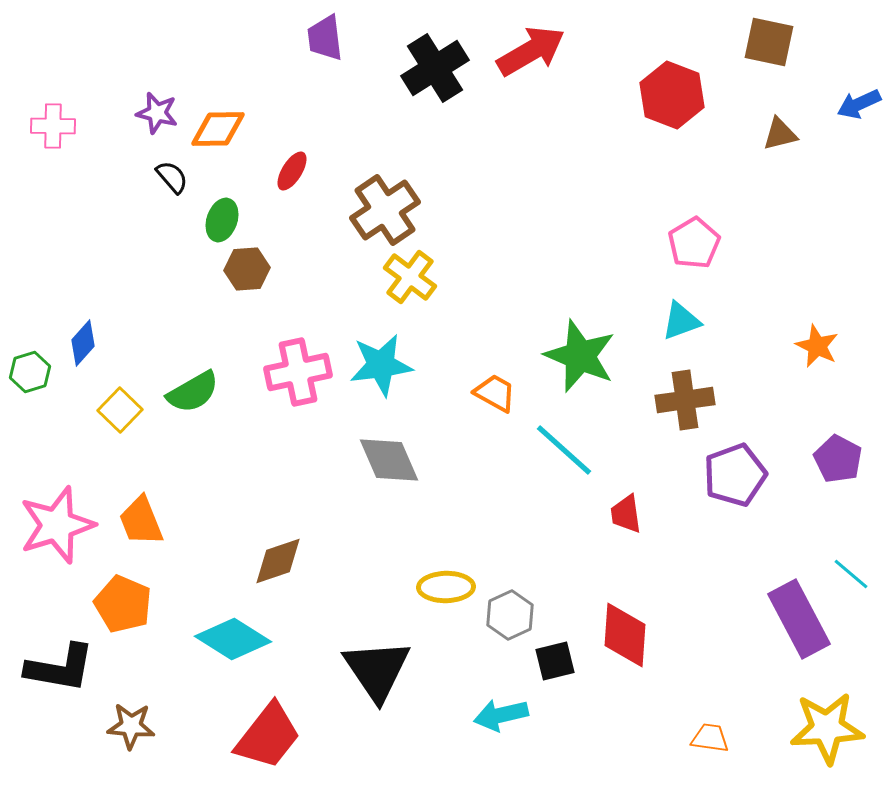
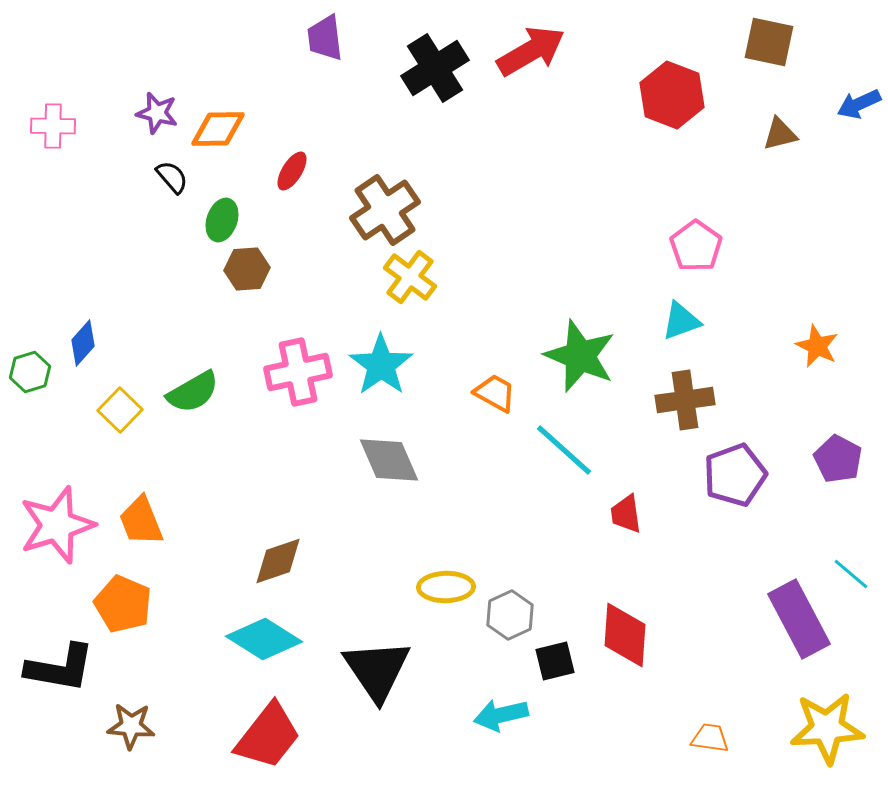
pink pentagon at (694, 243): moved 2 px right, 3 px down; rotated 6 degrees counterclockwise
cyan star at (381, 365): rotated 28 degrees counterclockwise
cyan diamond at (233, 639): moved 31 px right
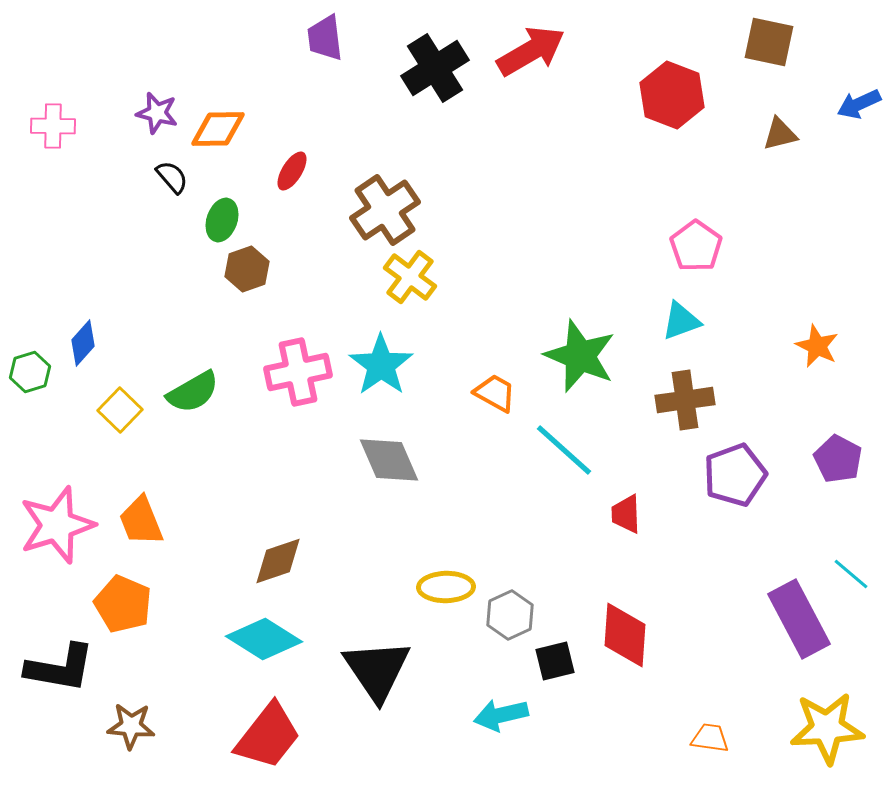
brown hexagon at (247, 269): rotated 15 degrees counterclockwise
red trapezoid at (626, 514): rotated 6 degrees clockwise
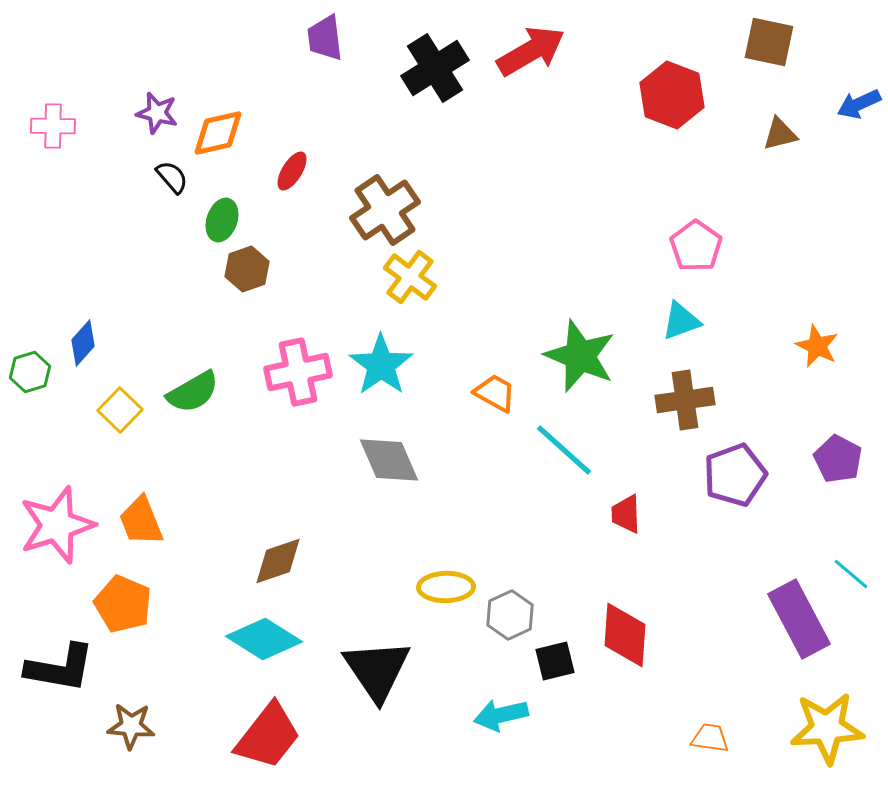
orange diamond at (218, 129): moved 4 px down; rotated 12 degrees counterclockwise
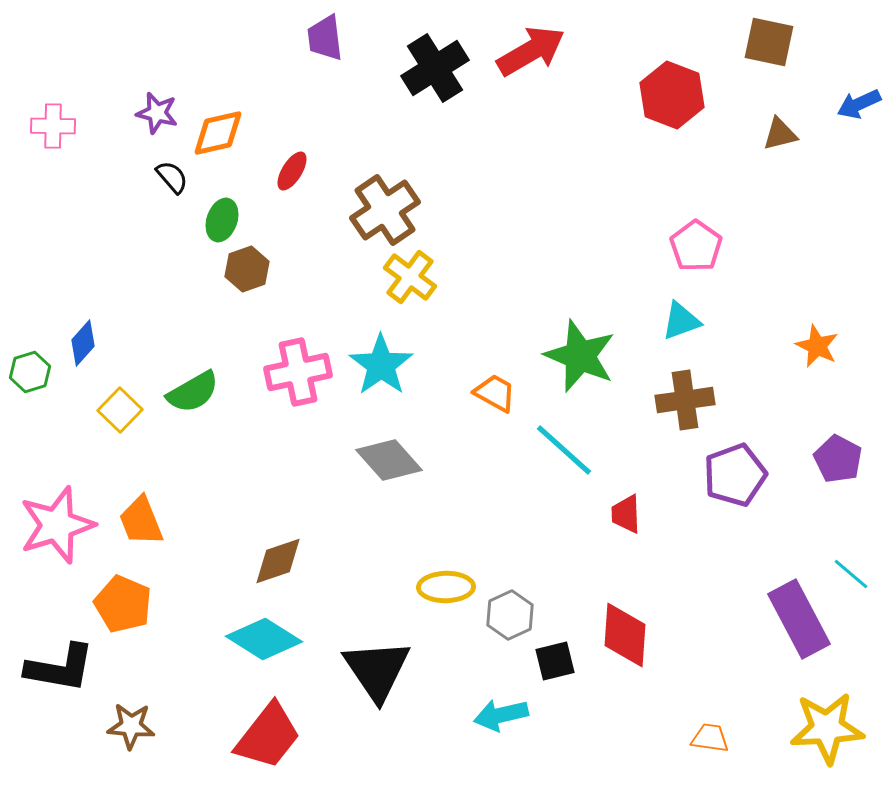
gray diamond at (389, 460): rotated 18 degrees counterclockwise
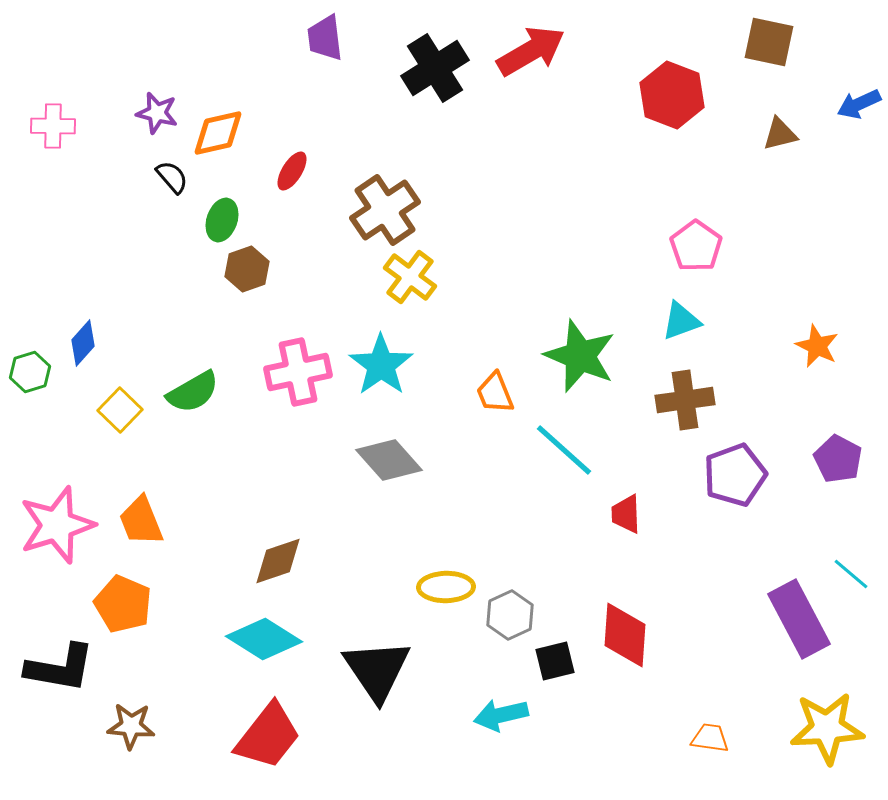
orange trapezoid at (495, 393): rotated 141 degrees counterclockwise
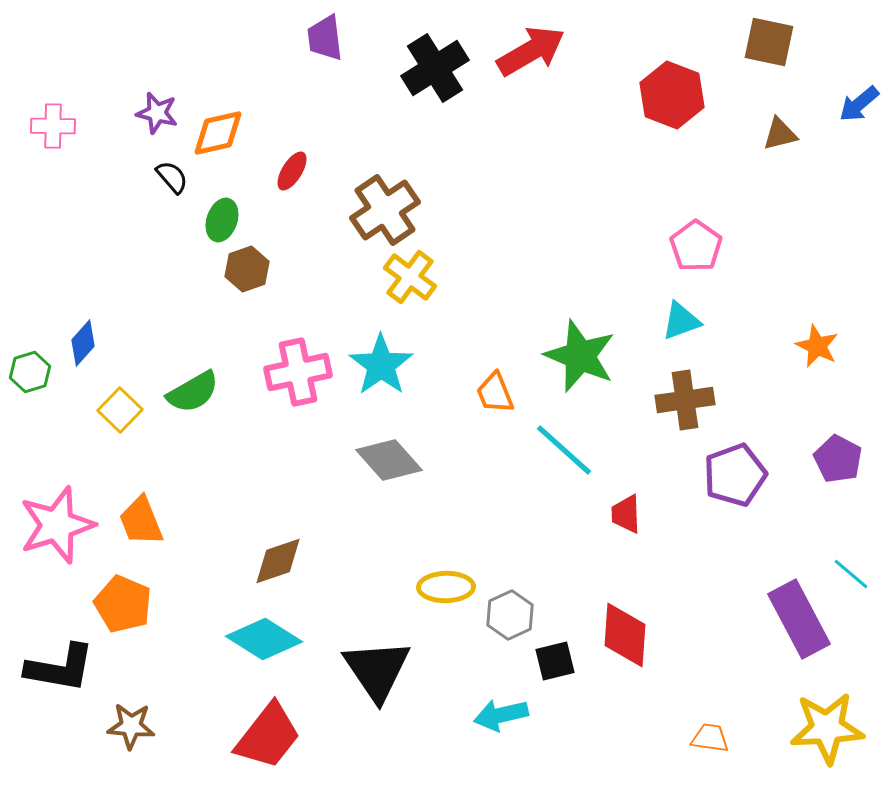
blue arrow at (859, 104): rotated 15 degrees counterclockwise
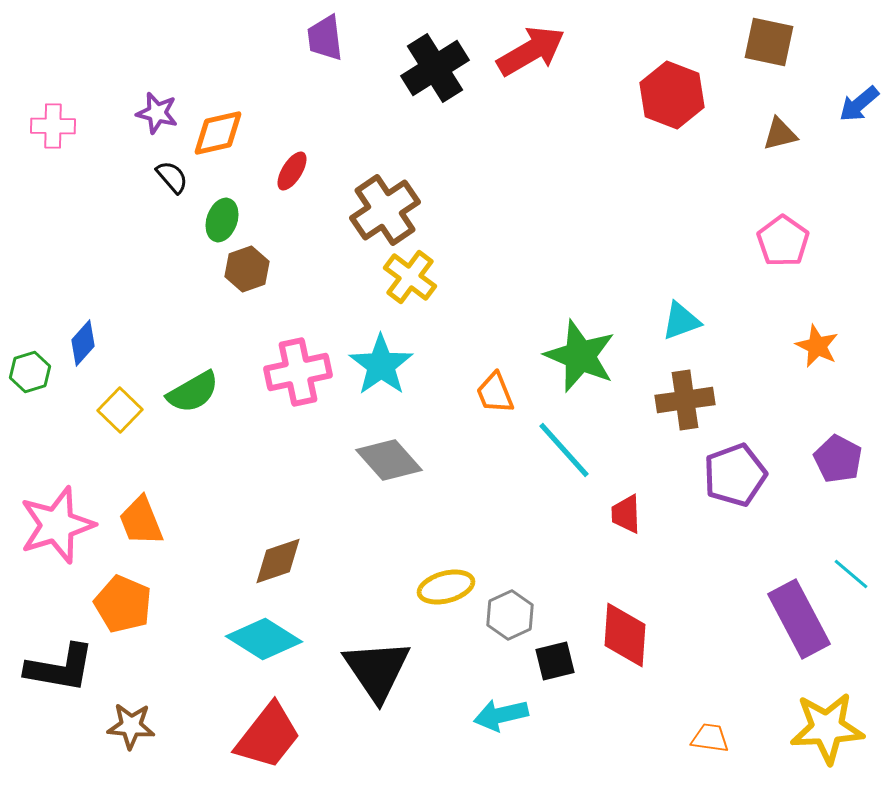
pink pentagon at (696, 246): moved 87 px right, 5 px up
cyan line at (564, 450): rotated 6 degrees clockwise
yellow ellipse at (446, 587): rotated 14 degrees counterclockwise
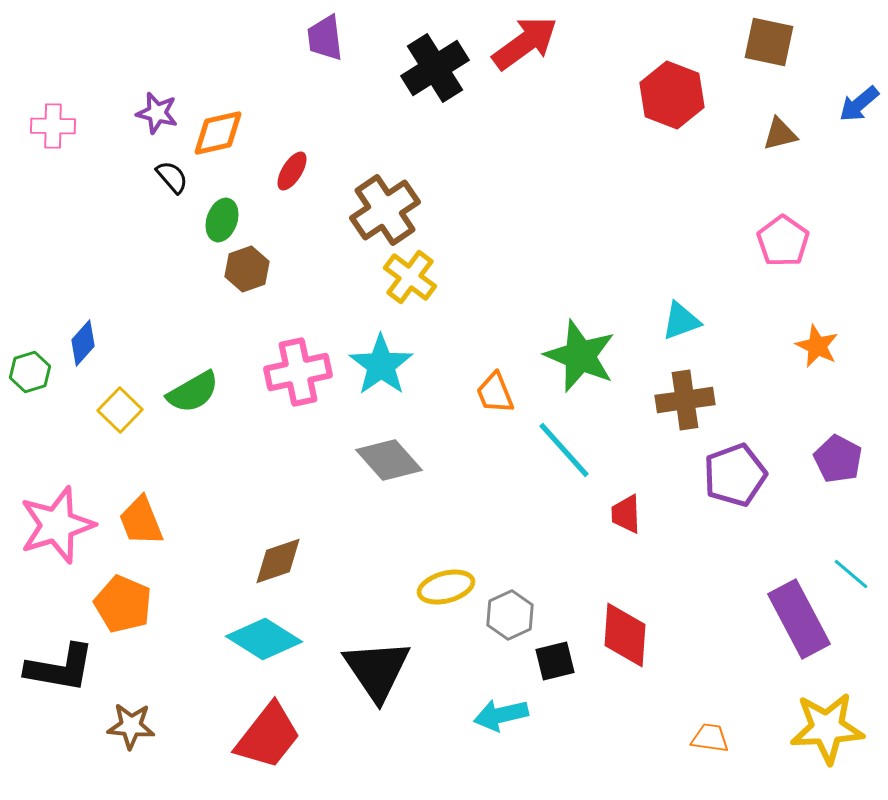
red arrow at (531, 51): moved 6 px left, 8 px up; rotated 6 degrees counterclockwise
